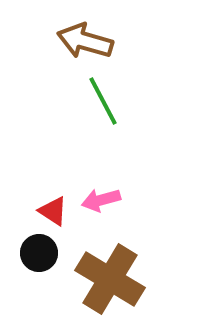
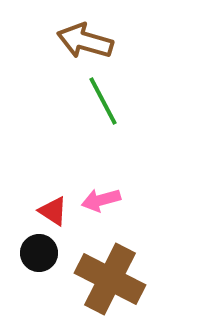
brown cross: rotated 4 degrees counterclockwise
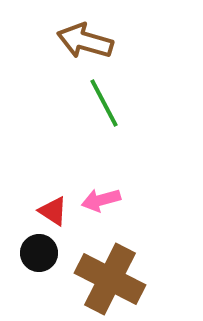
green line: moved 1 px right, 2 px down
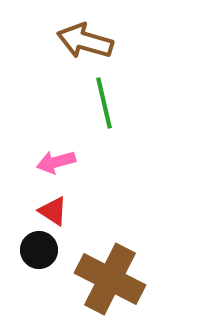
green line: rotated 15 degrees clockwise
pink arrow: moved 45 px left, 38 px up
black circle: moved 3 px up
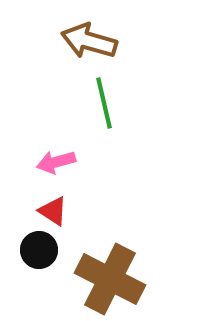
brown arrow: moved 4 px right
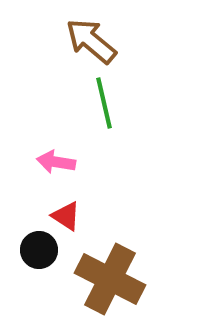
brown arrow: moved 2 px right; rotated 24 degrees clockwise
pink arrow: rotated 24 degrees clockwise
red triangle: moved 13 px right, 5 px down
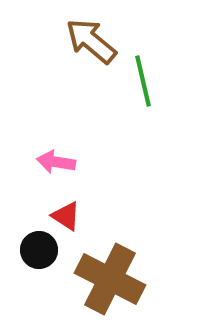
green line: moved 39 px right, 22 px up
